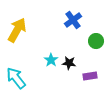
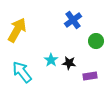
cyan arrow: moved 6 px right, 6 px up
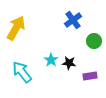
yellow arrow: moved 1 px left, 2 px up
green circle: moved 2 px left
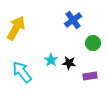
green circle: moved 1 px left, 2 px down
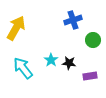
blue cross: rotated 18 degrees clockwise
green circle: moved 3 px up
cyan arrow: moved 1 px right, 4 px up
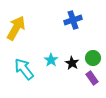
green circle: moved 18 px down
black star: moved 3 px right; rotated 24 degrees clockwise
cyan arrow: moved 1 px right, 1 px down
purple rectangle: moved 2 px right, 2 px down; rotated 64 degrees clockwise
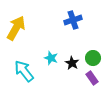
cyan star: moved 2 px up; rotated 16 degrees counterclockwise
cyan arrow: moved 2 px down
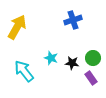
yellow arrow: moved 1 px right, 1 px up
black star: rotated 24 degrees counterclockwise
purple rectangle: moved 1 px left
